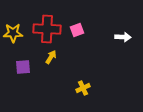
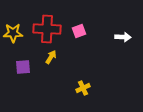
pink square: moved 2 px right, 1 px down
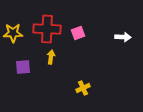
pink square: moved 1 px left, 2 px down
yellow arrow: rotated 24 degrees counterclockwise
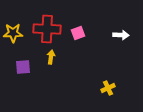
white arrow: moved 2 px left, 2 px up
yellow cross: moved 25 px right
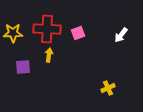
white arrow: rotated 126 degrees clockwise
yellow arrow: moved 2 px left, 2 px up
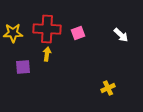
white arrow: rotated 84 degrees counterclockwise
yellow arrow: moved 2 px left, 1 px up
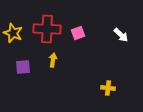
yellow star: rotated 24 degrees clockwise
yellow arrow: moved 6 px right, 6 px down
yellow cross: rotated 32 degrees clockwise
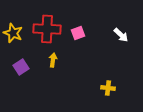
purple square: moved 2 px left; rotated 28 degrees counterclockwise
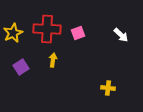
yellow star: rotated 24 degrees clockwise
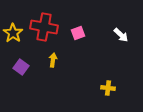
red cross: moved 3 px left, 2 px up; rotated 8 degrees clockwise
yellow star: rotated 12 degrees counterclockwise
purple square: rotated 21 degrees counterclockwise
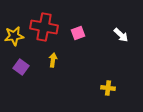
yellow star: moved 1 px right, 3 px down; rotated 30 degrees clockwise
